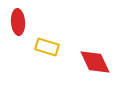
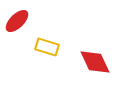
red ellipse: moved 1 px left, 1 px up; rotated 50 degrees clockwise
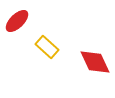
yellow rectangle: rotated 25 degrees clockwise
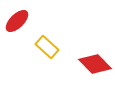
red diamond: moved 2 px down; rotated 20 degrees counterclockwise
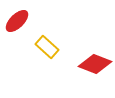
red diamond: rotated 24 degrees counterclockwise
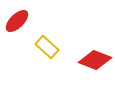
red diamond: moved 4 px up
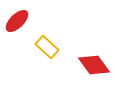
red diamond: moved 1 px left, 5 px down; rotated 32 degrees clockwise
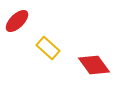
yellow rectangle: moved 1 px right, 1 px down
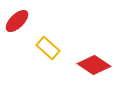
red diamond: rotated 20 degrees counterclockwise
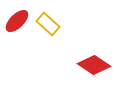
yellow rectangle: moved 24 px up
